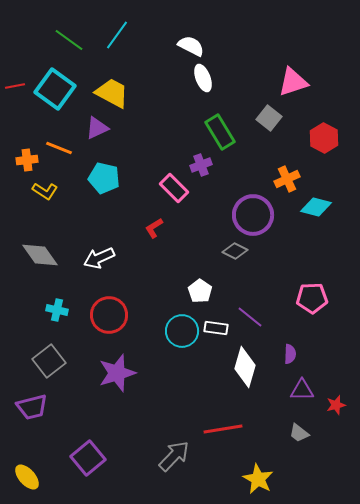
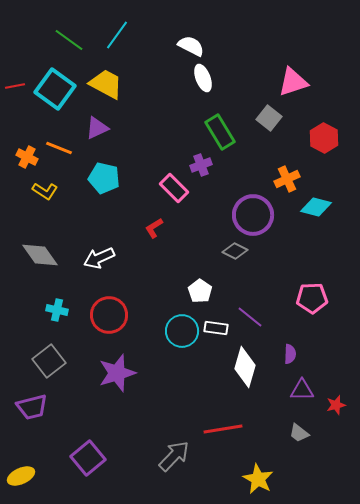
yellow trapezoid at (112, 93): moved 6 px left, 9 px up
orange cross at (27, 160): moved 3 px up; rotated 35 degrees clockwise
yellow ellipse at (27, 477): moved 6 px left, 1 px up; rotated 72 degrees counterclockwise
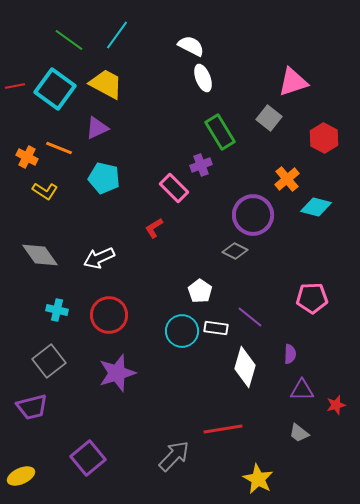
orange cross at (287, 179): rotated 15 degrees counterclockwise
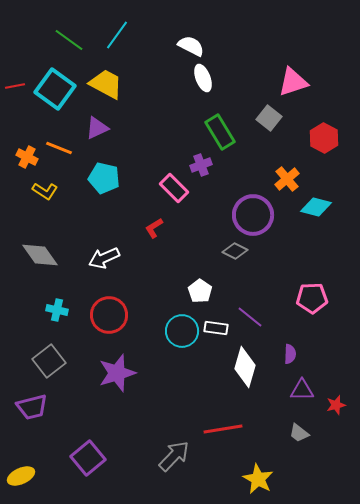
white arrow at (99, 258): moved 5 px right
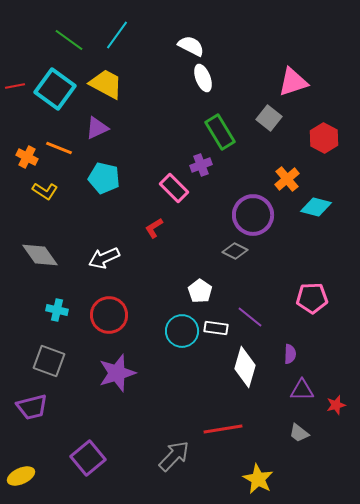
gray square at (49, 361): rotated 32 degrees counterclockwise
